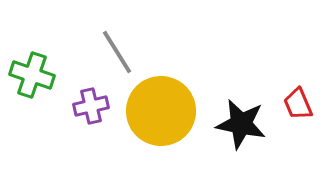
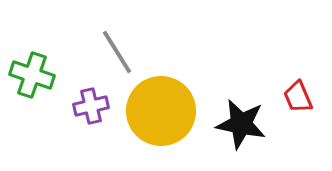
red trapezoid: moved 7 px up
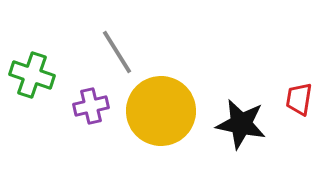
red trapezoid: moved 1 px right, 2 px down; rotated 32 degrees clockwise
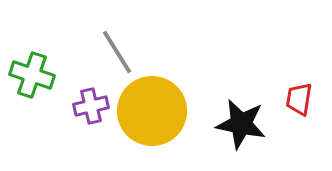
yellow circle: moved 9 px left
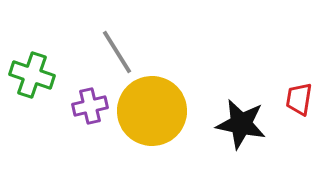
purple cross: moved 1 px left
